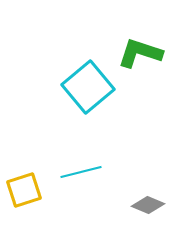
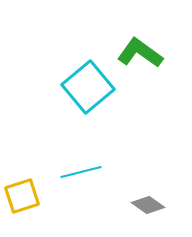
green L-shape: rotated 18 degrees clockwise
yellow square: moved 2 px left, 6 px down
gray diamond: rotated 12 degrees clockwise
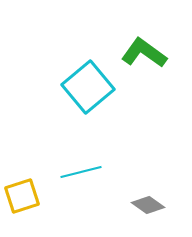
green L-shape: moved 4 px right
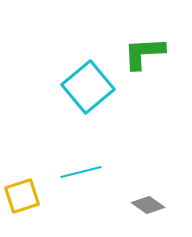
green L-shape: rotated 39 degrees counterclockwise
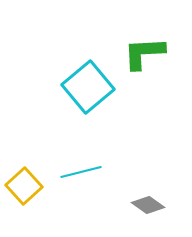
yellow square: moved 2 px right, 10 px up; rotated 24 degrees counterclockwise
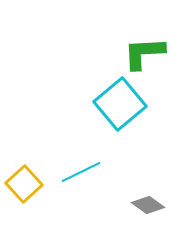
cyan square: moved 32 px right, 17 px down
cyan line: rotated 12 degrees counterclockwise
yellow square: moved 2 px up
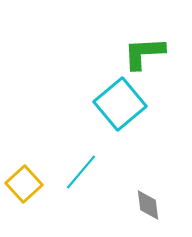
cyan line: rotated 24 degrees counterclockwise
gray diamond: rotated 48 degrees clockwise
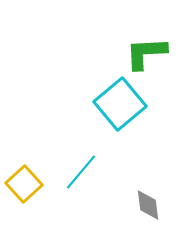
green L-shape: moved 2 px right
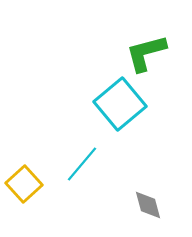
green L-shape: rotated 12 degrees counterclockwise
cyan line: moved 1 px right, 8 px up
gray diamond: rotated 8 degrees counterclockwise
